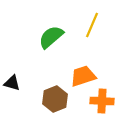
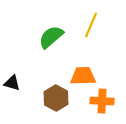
yellow line: moved 1 px left
orange trapezoid: rotated 16 degrees clockwise
brown hexagon: moved 1 px right, 1 px up; rotated 10 degrees counterclockwise
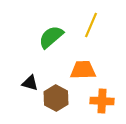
orange trapezoid: moved 6 px up
black triangle: moved 18 px right
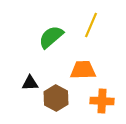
black triangle: rotated 18 degrees counterclockwise
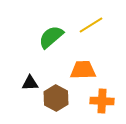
yellow line: rotated 35 degrees clockwise
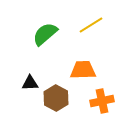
green semicircle: moved 6 px left, 3 px up
orange cross: rotated 15 degrees counterclockwise
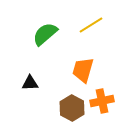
orange trapezoid: rotated 72 degrees counterclockwise
brown hexagon: moved 16 px right, 10 px down
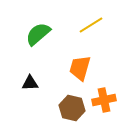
green semicircle: moved 7 px left
orange trapezoid: moved 3 px left, 2 px up
orange cross: moved 2 px right, 1 px up
brown hexagon: rotated 15 degrees counterclockwise
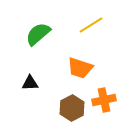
orange trapezoid: rotated 88 degrees counterclockwise
brown hexagon: rotated 20 degrees clockwise
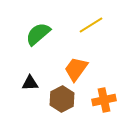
orange trapezoid: moved 4 px left, 1 px down; rotated 108 degrees clockwise
brown hexagon: moved 10 px left, 9 px up
